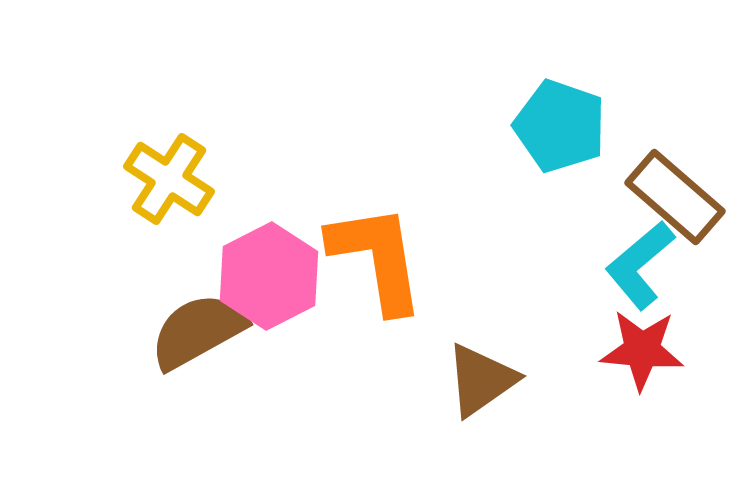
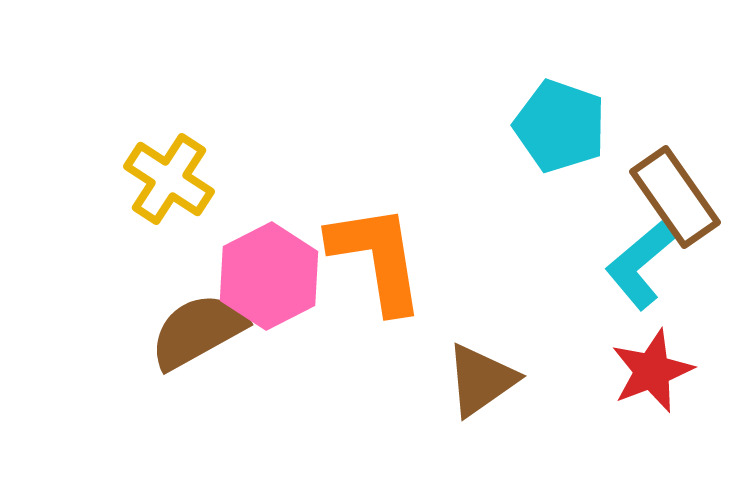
brown rectangle: rotated 14 degrees clockwise
red star: moved 10 px right, 21 px down; rotated 26 degrees counterclockwise
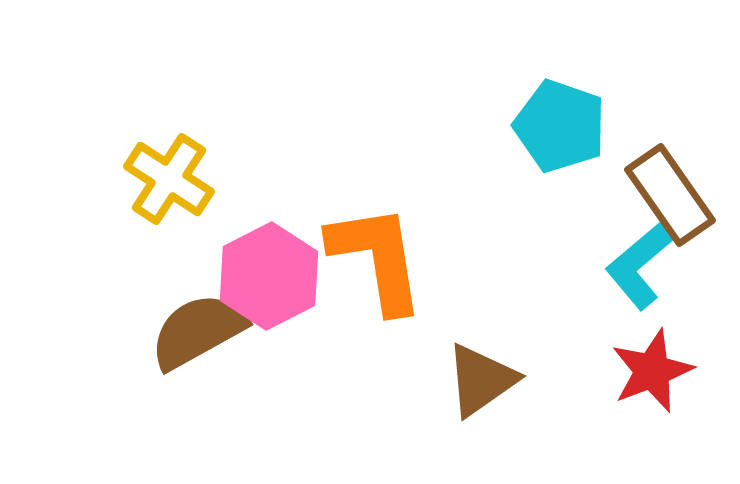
brown rectangle: moved 5 px left, 2 px up
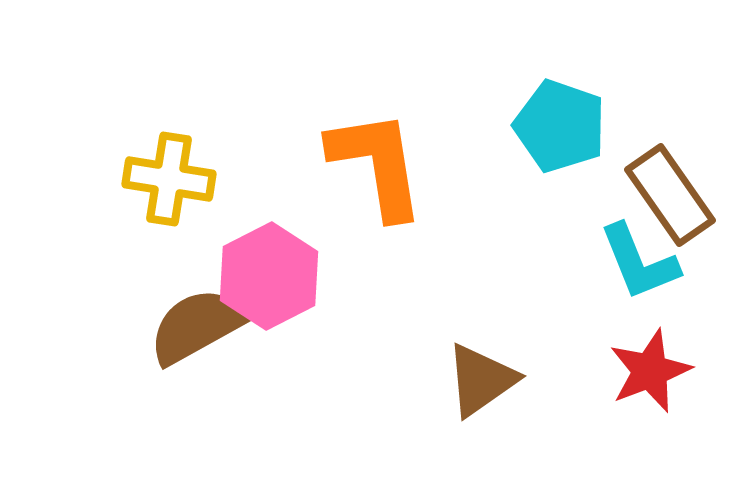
yellow cross: rotated 24 degrees counterclockwise
orange L-shape: moved 94 px up
cyan L-shape: moved 1 px left, 3 px up; rotated 72 degrees counterclockwise
brown semicircle: moved 1 px left, 5 px up
red star: moved 2 px left
